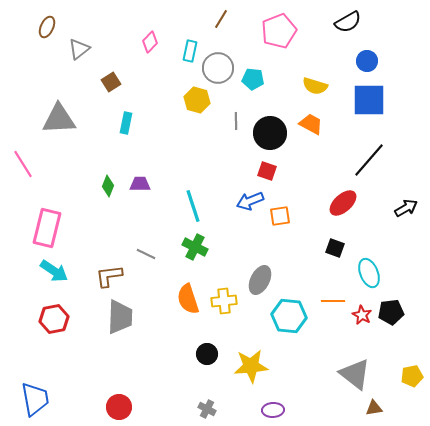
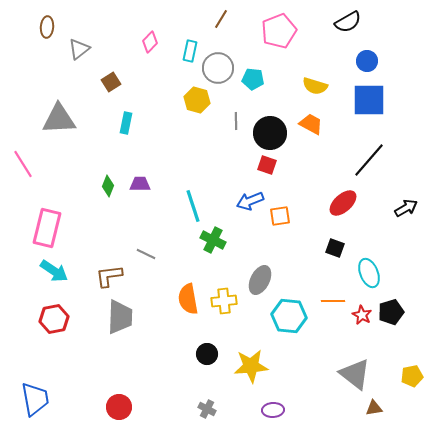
brown ellipse at (47, 27): rotated 20 degrees counterclockwise
red square at (267, 171): moved 6 px up
green cross at (195, 247): moved 18 px right, 7 px up
orange semicircle at (188, 299): rotated 8 degrees clockwise
black pentagon at (391, 312): rotated 10 degrees counterclockwise
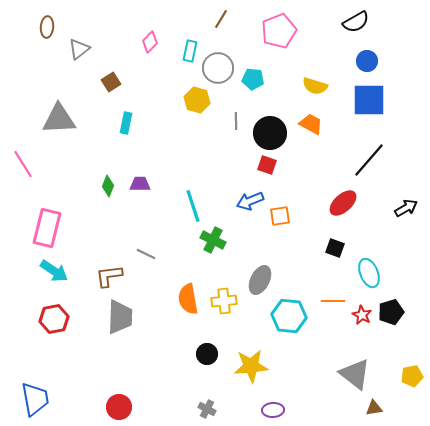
black semicircle at (348, 22): moved 8 px right
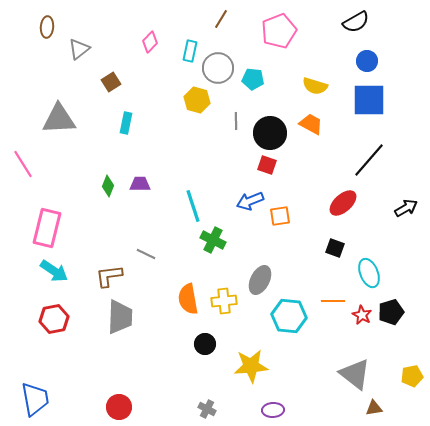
black circle at (207, 354): moved 2 px left, 10 px up
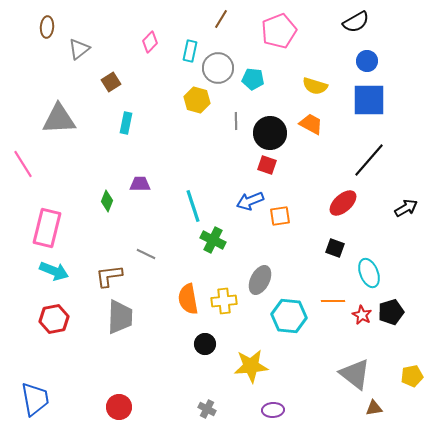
green diamond at (108, 186): moved 1 px left, 15 px down
cyan arrow at (54, 271): rotated 12 degrees counterclockwise
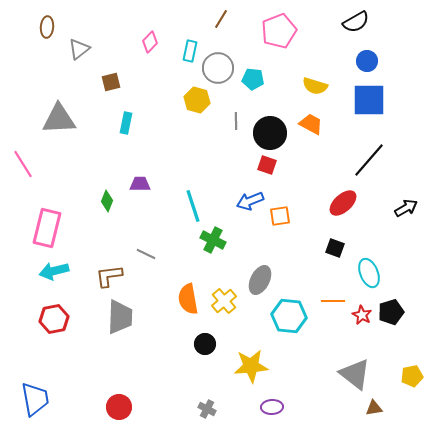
brown square at (111, 82): rotated 18 degrees clockwise
cyan arrow at (54, 271): rotated 144 degrees clockwise
yellow cross at (224, 301): rotated 35 degrees counterclockwise
purple ellipse at (273, 410): moved 1 px left, 3 px up
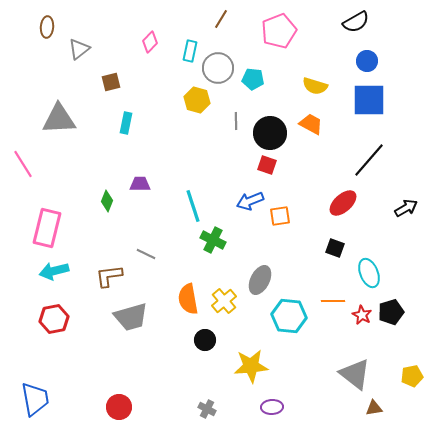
gray trapezoid at (120, 317): moved 11 px right; rotated 72 degrees clockwise
black circle at (205, 344): moved 4 px up
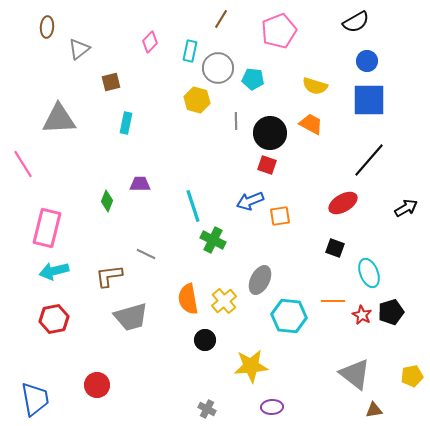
red ellipse at (343, 203): rotated 12 degrees clockwise
red circle at (119, 407): moved 22 px left, 22 px up
brown triangle at (374, 408): moved 2 px down
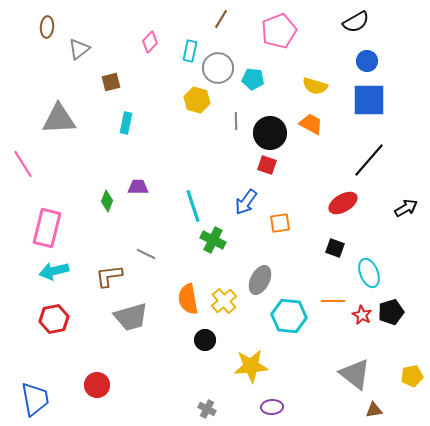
purple trapezoid at (140, 184): moved 2 px left, 3 px down
blue arrow at (250, 201): moved 4 px left, 1 px down; rotated 32 degrees counterclockwise
orange square at (280, 216): moved 7 px down
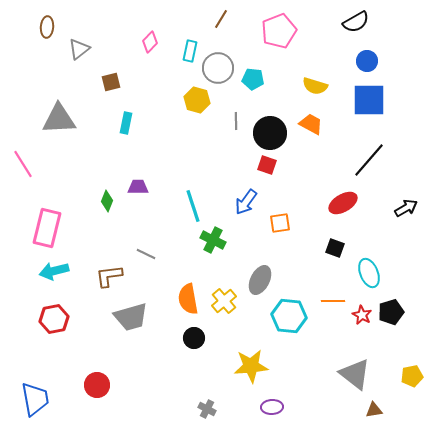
black circle at (205, 340): moved 11 px left, 2 px up
